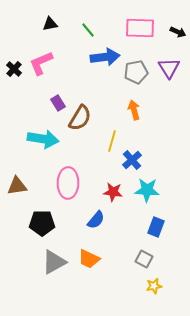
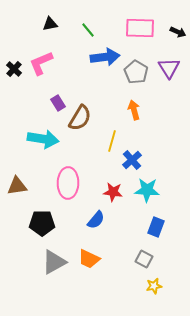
gray pentagon: rotated 30 degrees counterclockwise
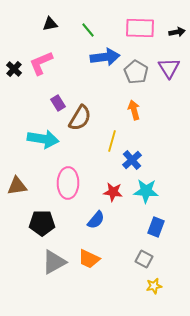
black arrow: moved 1 px left; rotated 35 degrees counterclockwise
cyan star: moved 1 px left, 1 px down
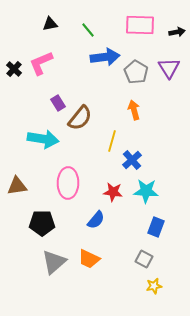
pink rectangle: moved 3 px up
brown semicircle: rotated 8 degrees clockwise
gray triangle: rotated 12 degrees counterclockwise
